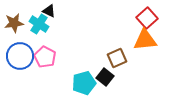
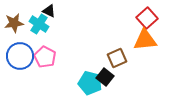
cyan pentagon: moved 6 px right; rotated 30 degrees clockwise
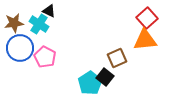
blue circle: moved 8 px up
cyan pentagon: rotated 25 degrees clockwise
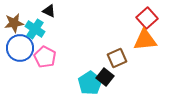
cyan cross: moved 4 px left, 5 px down
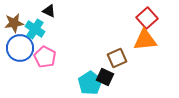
black square: rotated 12 degrees counterclockwise
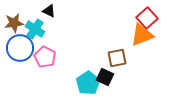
orange triangle: moved 3 px left, 5 px up; rotated 15 degrees counterclockwise
brown square: rotated 12 degrees clockwise
cyan pentagon: moved 2 px left
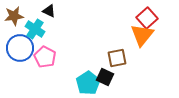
brown star: moved 7 px up
orange triangle: rotated 30 degrees counterclockwise
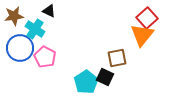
cyan pentagon: moved 2 px left, 1 px up
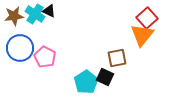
cyan cross: moved 15 px up
